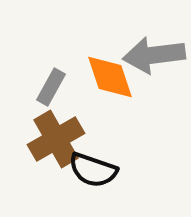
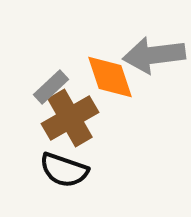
gray rectangle: rotated 18 degrees clockwise
brown cross: moved 14 px right, 21 px up
black semicircle: moved 29 px left
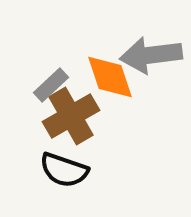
gray arrow: moved 3 px left
gray rectangle: moved 2 px up
brown cross: moved 1 px right, 2 px up
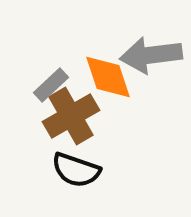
orange diamond: moved 2 px left
black semicircle: moved 12 px right
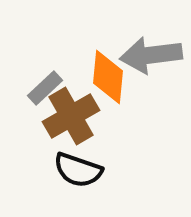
orange diamond: rotated 24 degrees clockwise
gray rectangle: moved 6 px left, 3 px down
black semicircle: moved 2 px right
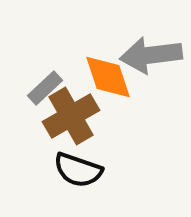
orange diamond: rotated 24 degrees counterclockwise
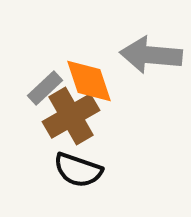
gray arrow: rotated 12 degrees clockwise
orange diamond: moved 19 px left, 4 px down
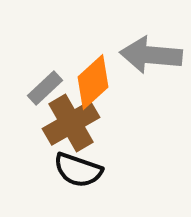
orange diamond: moved 4 px right, 1 px down; rotated 66 degrees clockwise
brown cross: moved 7 px down
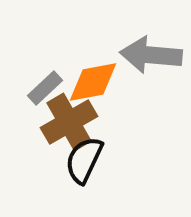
orange diamond: rotated 32 degrees clockwise
brown cross: moved 2 px left, 1 px up
black semicircle: moved 6 px right, 10 px up; rotated 96 degrees clockwise
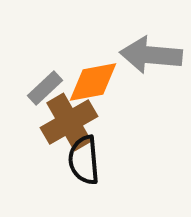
black semicircle: rotated 30 degrees counterclockwise
